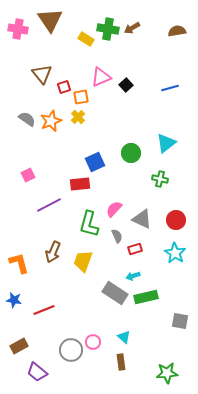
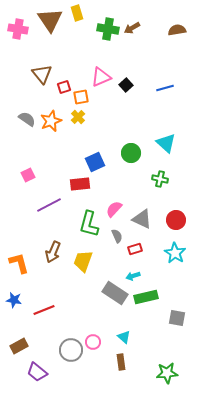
brown semicircle at (177, 31): moved 1 px up
yellow rectangle at (86, 39): moved 9 px left, 26 px up; rotated 42 degrees clockwise
blue line at (170, 88): moved 5 px left
cyan triangle at (166, 143): rotated 40 degrees counterclockwise
gray square at (180, 321): moved 3 px left, 3 px up
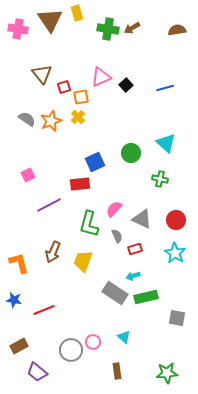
brown rectangle at (121, 362): moved 4 px left, 9 px down
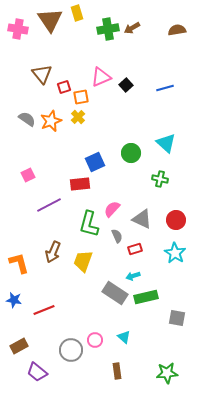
green cross at (108, 29): rotated 20 degrees counterclockwise
pink semicircle at (114, 209): moved 2 px left
pink circle at (93, 342): moved 2 px right, 2 px up
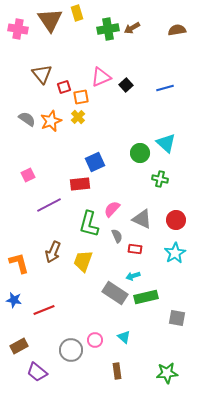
green circle at (131, 153): moved 9 px right
red rectangle at (135, 249): rotated 24 degrees clockwise
cyan star at (175, 253): rotated 10 degrees clockwise
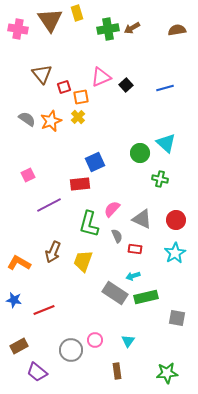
orange L-shape at (19, 263): rotated 45 degrees counterclockwise
cyan triangle at (124, 337): moved 4 px right, 4 px down; rotated 24 degrees clockwise
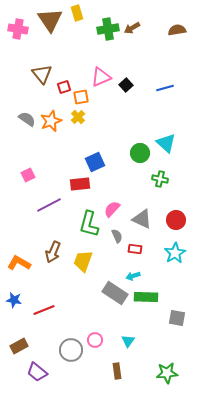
green rectangle at (146, 297): rotated 15 degrees clockwise
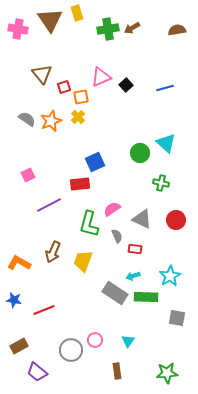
green cross at (160, 179): moved 1 px right, 4 px down
pink semicircle at (112, 209): rotated 12 degrees clockwise
cyan star at (175, 253): moved 5 px left, 23 px down
